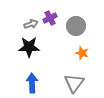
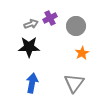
orange star: rotated 24 degrees clockwise
blue arrow: rotated 12 degrees clockwise
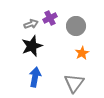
black star: moved 3 px right, 1 px up; rotated 20 degrees counterclockwise
blue arrow: moved 3 px right, 6 px up
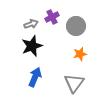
purple cross: moved 2 px right, 1 px up
orange star: moved 2 px left, 1 px down; rotated 16 degrees clockwise
blue arrow: rotated 12 degrees clockwise
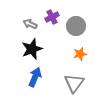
gray arrow: moved 1 px left; rotated 136 degrees counterclockwise
black star: moved 3 px down
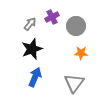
gray arrow: rotated 104 degrees clockwise
orange star: moved 1 px right, 1 px up; rotated 16 degrees clockwise
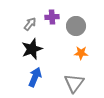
purple cross: rotated 24 degrees clockwise
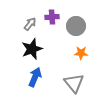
gray triangle: rotated 15 degrees counterclockwise
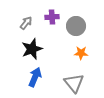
gray arrow: moved 4 px left, 1 px up
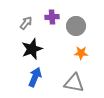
gray triangle: rotated 40 degrees counterclockwise
